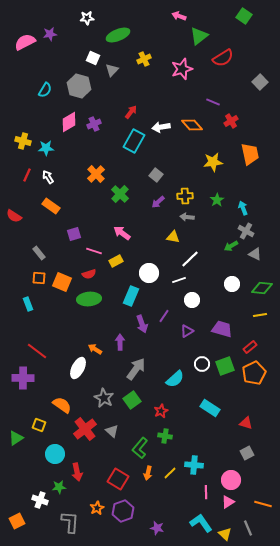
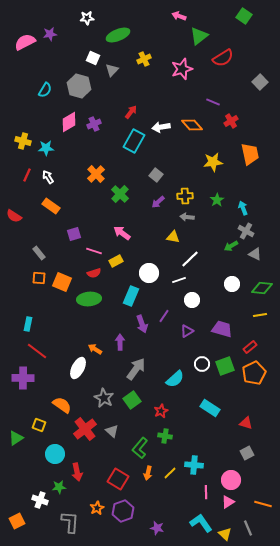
red semicircle at (89, 274): moved 5 px right, 1 px up
cyan rectangle at (28, 304): moved 20 px down; rotated 32 degrees clockwise
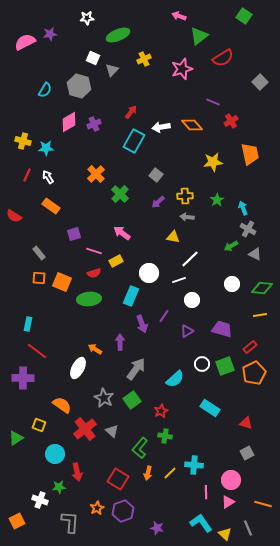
gray cross at (246, 231): moved 2 px right, 2 px up
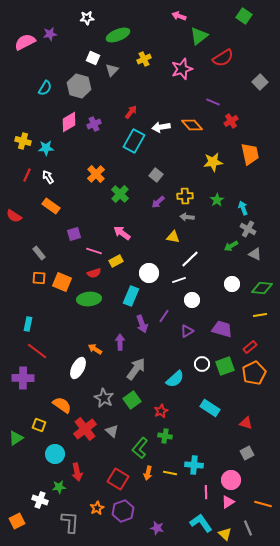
cyan semicircle at (45, 90): moved 2 px up
yellow line at (170, 473): rotated 56 degrees clockwise
